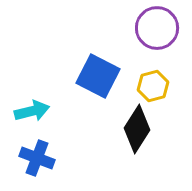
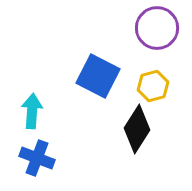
cyan arrow: rotated 72 degrees counterclockwise
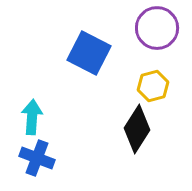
blue square: moved 9 px left, 23 px up
cyan arrow: moved 6 px down
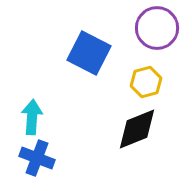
yellow hexagon: moved 7 px left, 4 px up
black diamond: rotated 36 degrees clockwise
